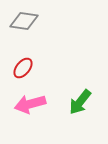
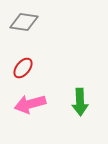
gray diamond: moved 1 px down
green arrow: rotated 40 degrees counterclockwise
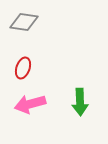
red ellipse: rotated 20 degrees counterclockwise
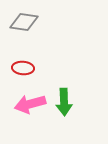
red ellipse: rotated 75 degrees clockwise
green arrow: moved 16 px left
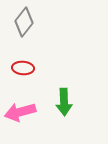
gray diamond: rotated 60 degrees counterclockwise
pink arrow: moved 10 px left, 8 px down
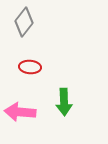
red ellipse: moved 7 px right, 1 px up
pink arrow: rotated 20 degrees clockwise
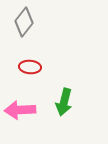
green arrow: rotated 16 degrees clockwise
pink arrow: moved 2 px up; rotated 8 degrees counterclockwise
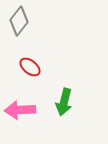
gray diamond: moved 5 px left, 1 px up
red ellipse: rotated 35 degrees clockwise
